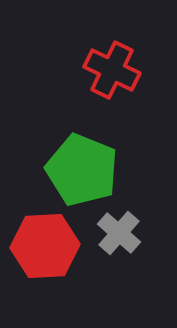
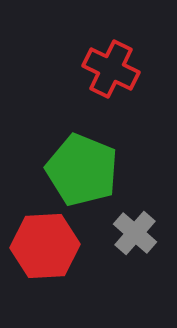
red cross: moved 1 px left, 1 px up
gray cross: moved 16 px right
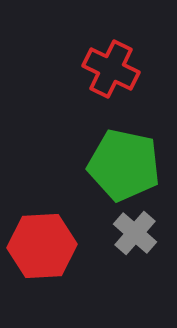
green pentagon: moved 42 px right, 5 px up; rotated 10 degrees counterclockwise
red hexagon: moved 3 px left
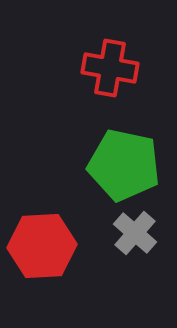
red cross: moved 1 px left, 1 px up; rotated 16 degrees counterclockwise
